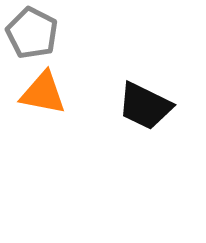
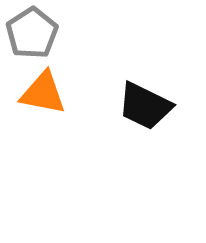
gray pentagon: rotated 12 degrees clockwise
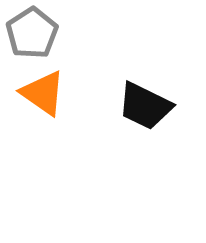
orange triangle: rotated 24 degrees clockwise
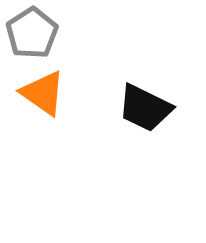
black trapezoid: moved 2 px down
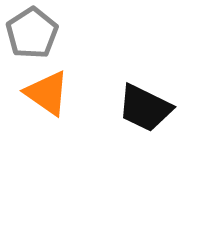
orange triangle: moved 4 px right
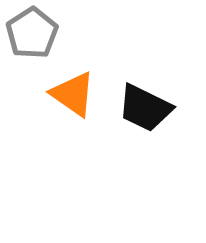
orange triangle: moved 26 px right, 1 px down
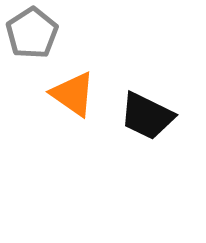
black trapezoid: moved 2 px right, 8 px down
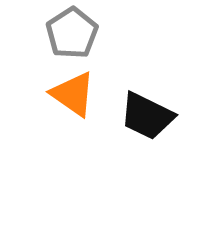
gray pentagon: moved 40 px right
